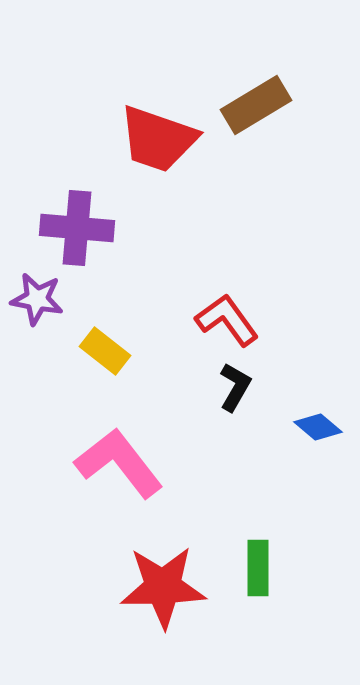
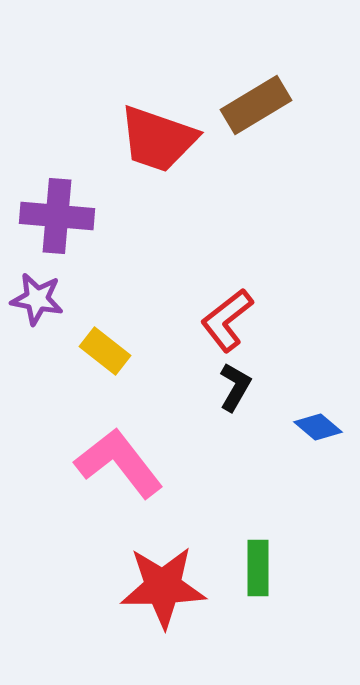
purple cross: moved 20 px left, 12 px up
red L-shape: rotated 92 degrees counterclockwise
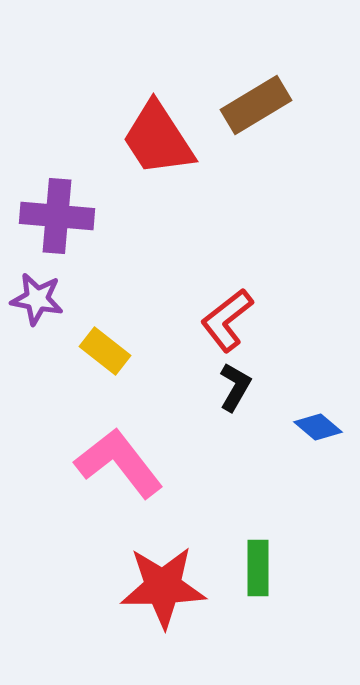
red trapezoid: rotated 38 degrees clockwise
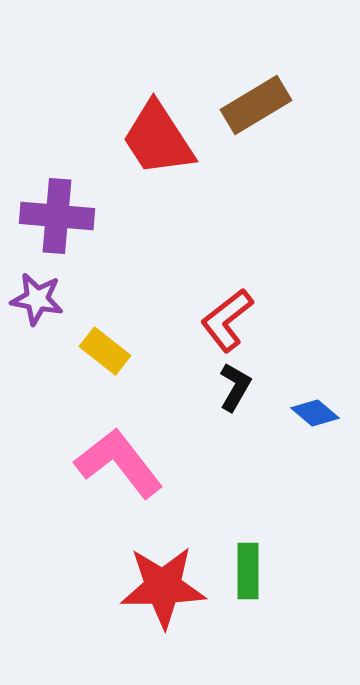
blue diamond: moved 3 px left, 14 px up
green rectangle: moved 10 px left, 3 px down
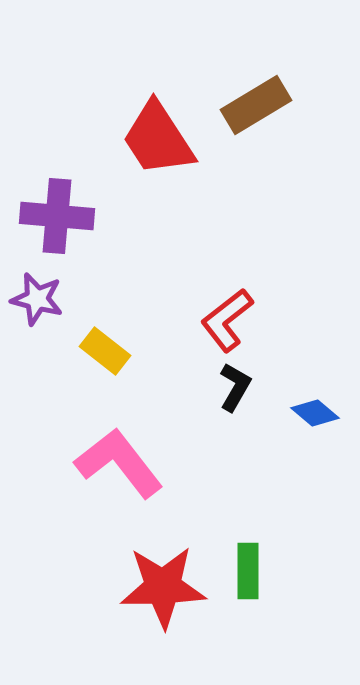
purple star: rotated 4 degrees clockwise
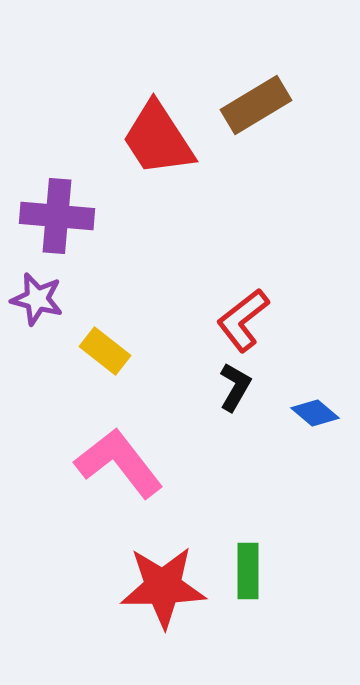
red L-shape: moved 16 px right
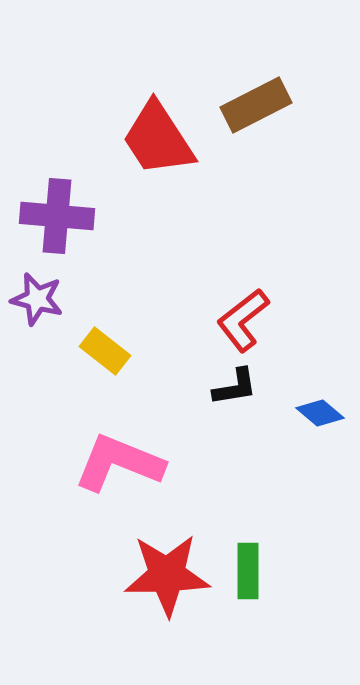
brown rectangle: rotated 4 degrees clockwise
black L-shape: rotated 51 degrees clockwise
blue diamond: moved 5 px right
pink L-shape: rotated 30 degrees counterclockwise
red star: moved 4 px right, 12 px up
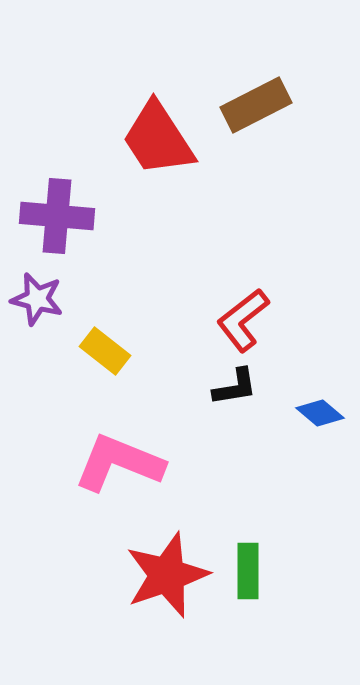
red star: rotated 18 degrees counterclockwise
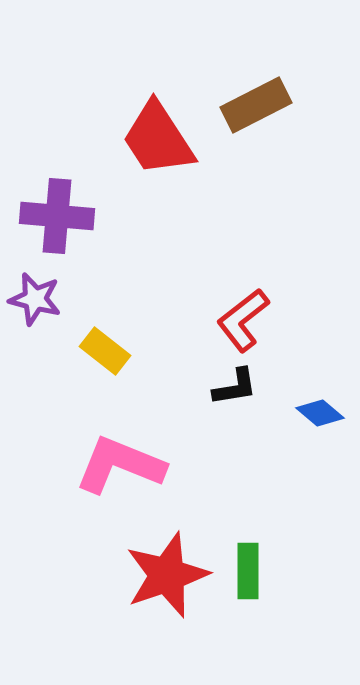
purple star: moved 2 px left
pink L-shape: moved 1 px right, 2 px down
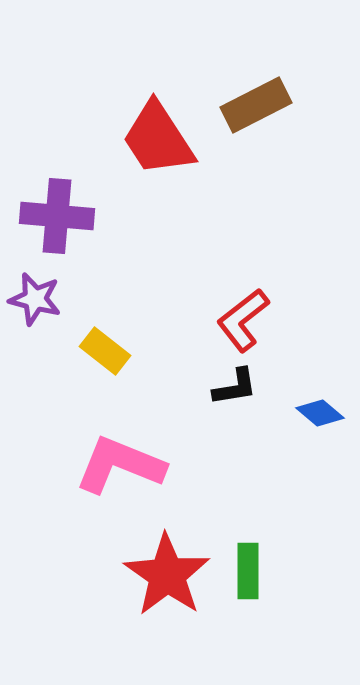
red star: rotated 18 degrees counterclockwise
